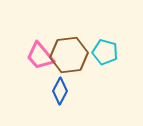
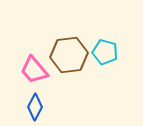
pink trapezoid: moved 6 px left, 14 px down
blue diamond: moved 25 px left, 16 px down
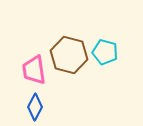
brown hexagon: rotated 21 degrees clockwise
pink trapezoid: rotated 32 degrees clockwise
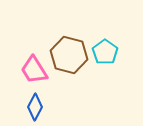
cyan pentagon: rotated 20 degrees clockwise
pink trapezoid: rotated 24 degrees counterclockwise
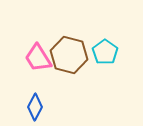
pink trapezoid: moved 4 px right, 12 px up
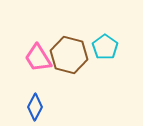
cyan pentagon: moved 5 px up
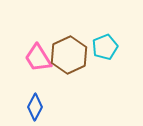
cyan pentagon: rotated 15 degrees clockwise
brown hexagon: rotated 21 degrees clockwise
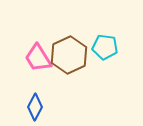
cyan pentagon: rotated 30 degrees clockwise
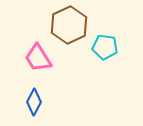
brown hexagon: moved 30 px up
blue diamond: moved 1 px left, 5 px up
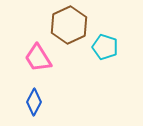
cyan pentagon: rotated 10 degrees clockwise
